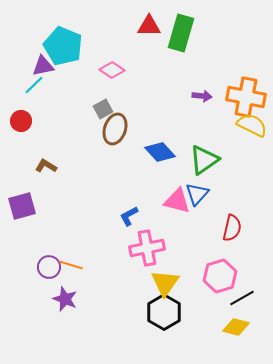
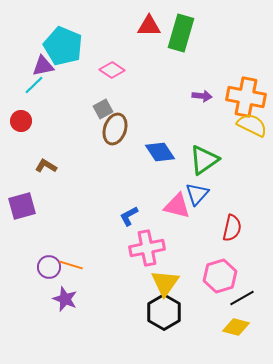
blue diamond: rotated 8 degrees clockwise
pink triangle: moved 5 px down
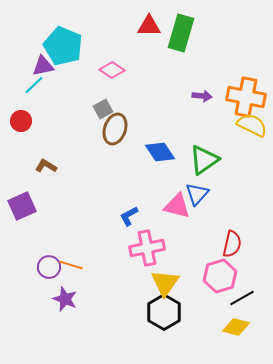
purple square: rotated 8 degrees counterclockwise
red semicircle: moved 16 px down
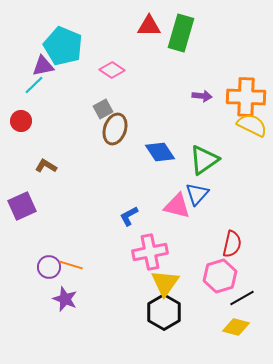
orange cross: rotated 9 degrees counterclockwise
pink cross: moved 3 px right, 4 px down
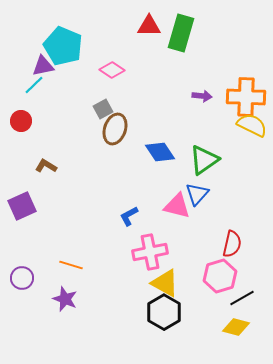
purple circle: moved 27 px left, 11 px down
yellow triangle: rotated 36 degrees counterclockwise
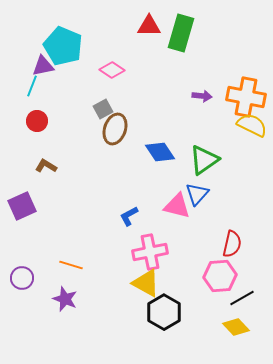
cyan line: moved 2 px left, 1 px down; rotated 25 degrees counterclockwise
orange cross: rotated 9 degrees clockwise
red circle: moved 16 px right
pink hexagon: rotated 12 degrees clockwise
yellow triangle: moved 19 px left
yellow diamond: rotated 32 degrees clockwise
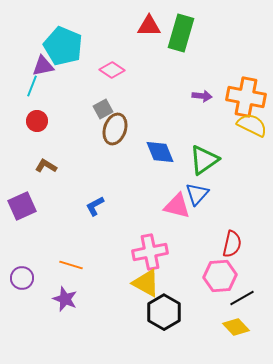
blue diamond: rotated 12 degrees clockwise
blue L-shape: moved 34 px left, 10 px up
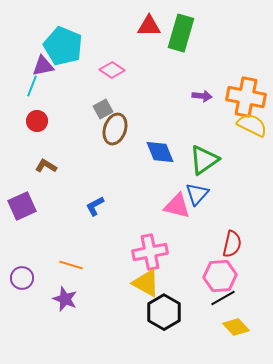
black line: moved 19 px left
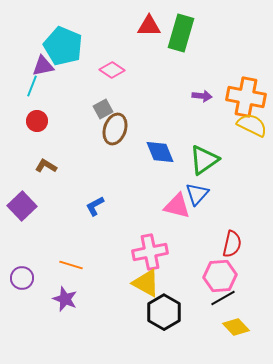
purple square: rotated 20 degrees counterclockwise
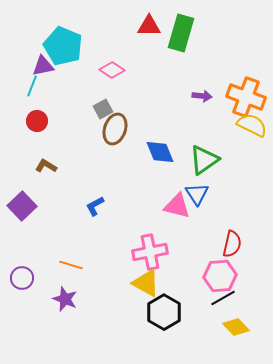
orange cross: rotated 9 degrees clockwise
blue triangle: rotated 15 degrees counterclockwise
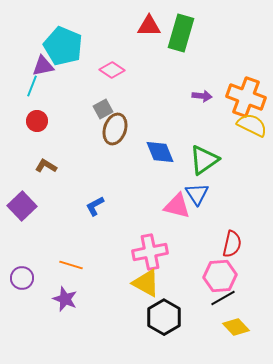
black hexagon: moved 5 px down
